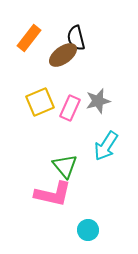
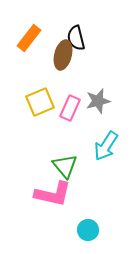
brown ellipse: rotated 40 degrees counterclockwise
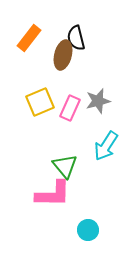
pink L-shape: rotated 12 degrees counterclockwise
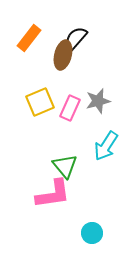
black semicircle: rotated 55 degrees clockwise
pink L-shape: rotated 9 degrees counterclockwise
cyan circle: moved 4 px right, 3 px down
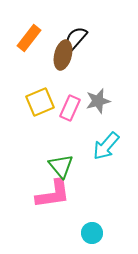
cyan arrow: rotated 8 degrees clockwise
green triangle: moved 4 px left
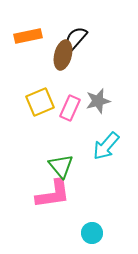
orange rectangle: moved 1 px left, 2 px up; rotated 40 degrees clockwise
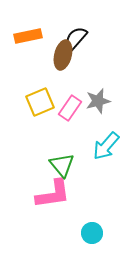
pink rectangle: rotated 10 degrees clockwise
green triangle: moved 1 px right, 1 px up
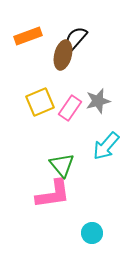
orange rectangle: rotated 8 degrees counterclockwise
